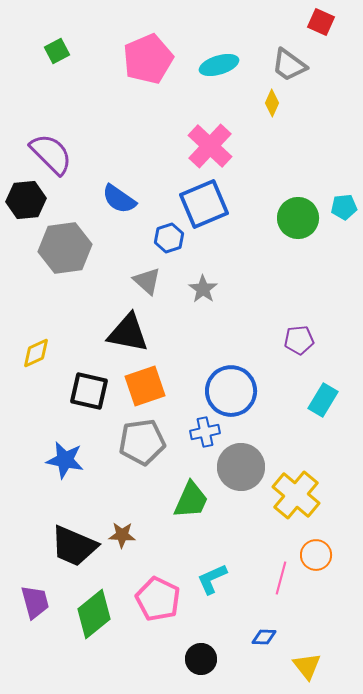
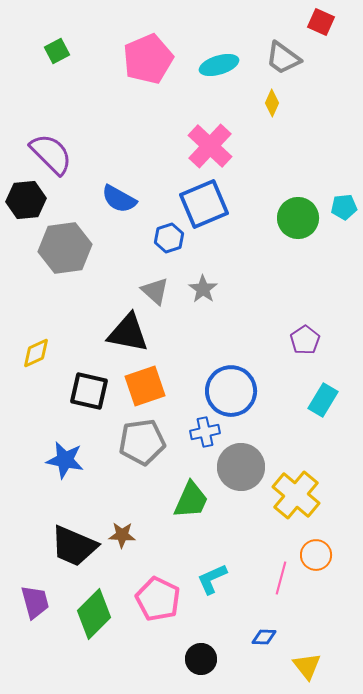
gray trapezoid at (289, 65): moved 6 px left, 7 px up
blue semicircle at (119, 199): rotated 6 degrees counterclockwise
gray triangle at (147, 281): moved 8 px right, 10 px down
purple pentagon at (299, 340): moved 6 px right; rotated 28 degrees counterclockwise
green diamond at (94, 614): rotated 6 degrees counterclockwise
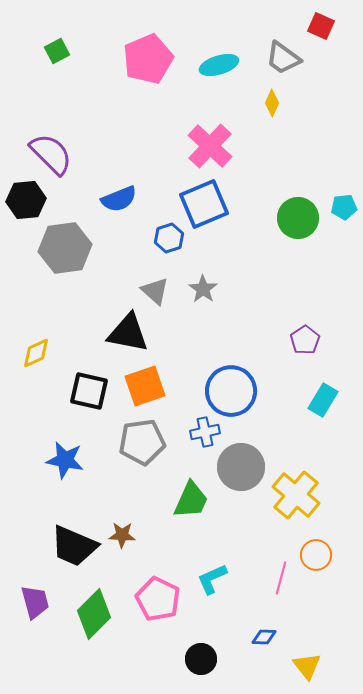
red square at (321, 22): moved 4 px down
blue semicircle at (119, 199): rotated 51 degrees counterclockwise
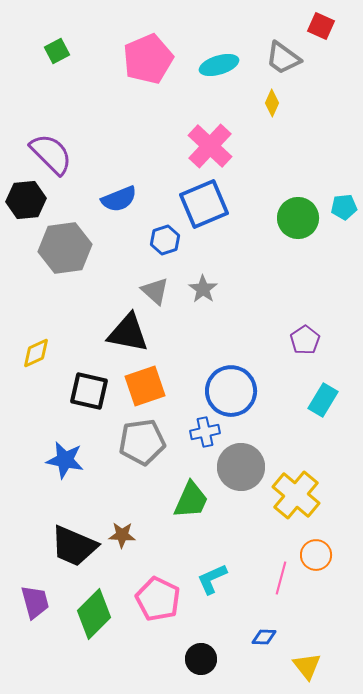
blue hexagon at (169, 238): moved 4 px left, 2 px down
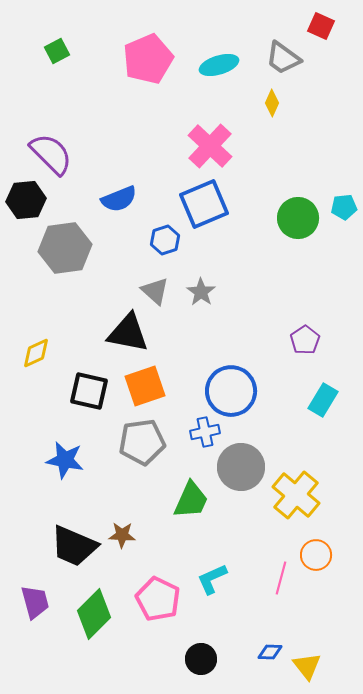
gray star at (203, 289): moved 2 px left, 3 px down
blue diamond at (264, 637): moved 6 px right, 15 px down
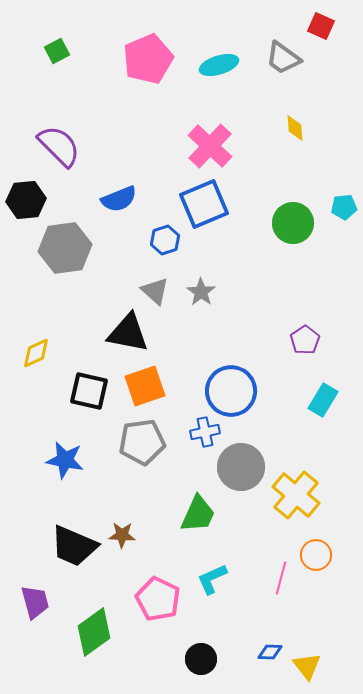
yellow diamond at (272, 103): moved 23 px right, 25 px down; rotated 28 degrees counterclockwise
purple semicircle at (51, 154): moved 8 px right, 8 px up
green circle at (298, 218): moved 5 px left, 5 px down
green trapezoid at (191, 500): moved 7 px right, 14 px down
green diamond at (94, 614): moved 18 px down; rotated 9 degrees clockwise
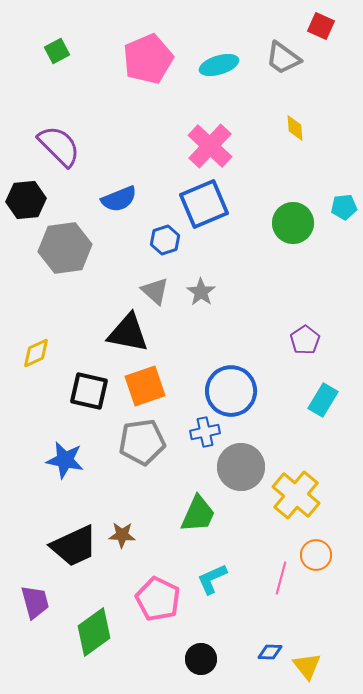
black trapezoid at (74, 546): rotated 48 degrees counterclockwise
